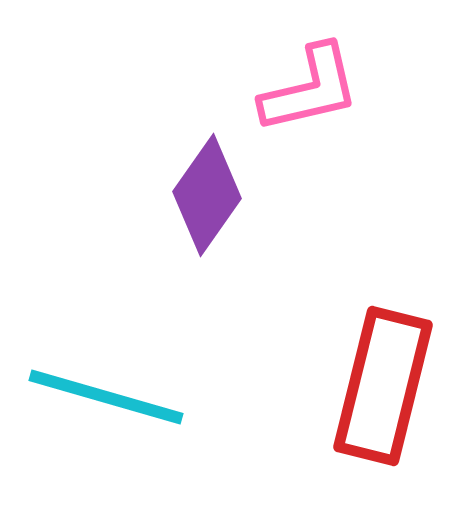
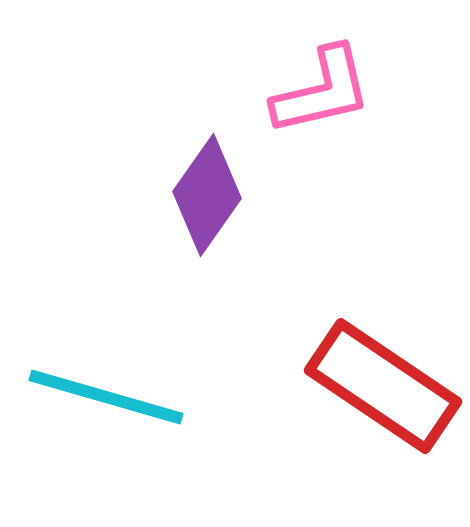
pink L-shape: moved 12 px right, 2 px down
red rectangle: rotated 70 degrees counterclockwise
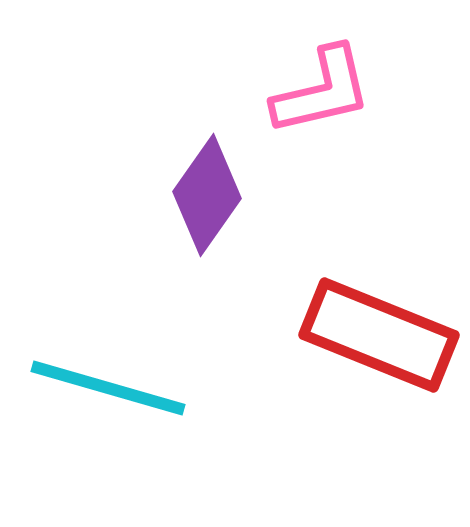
red rectangle: moved 4 px left, 51 px up; rotated 12 degrees counterclockwise
cyan line: moved 2 px right, 9 px up
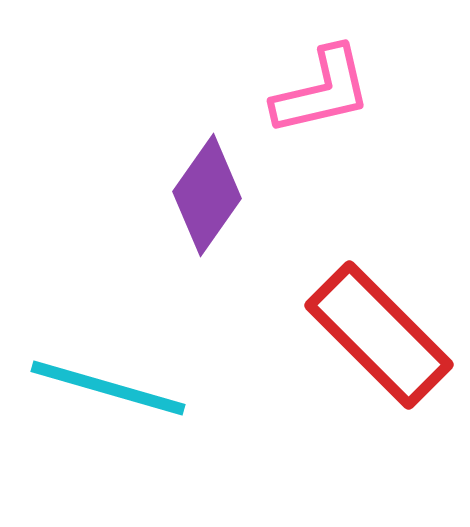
red rectangle: rotated 23 degrees clockwise
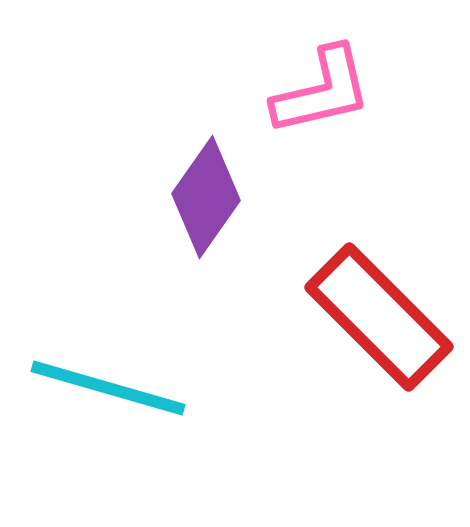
purple diamond: moved 1 px left, 2 px down
red rectangle: moved 18 px up
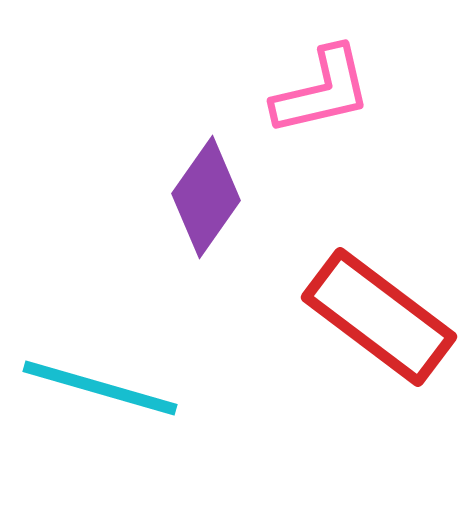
red rectangle: rotated 8 degrees counterclockwise
cyan line: moved 8 px left
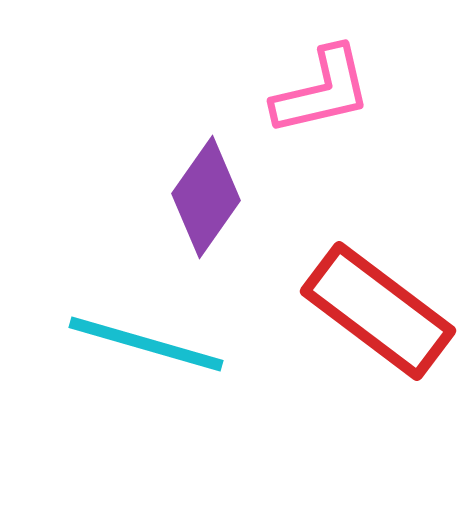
red rectangle: moved 1 px left, 6 px up
cyan line: moved 46 px right, 44 px up
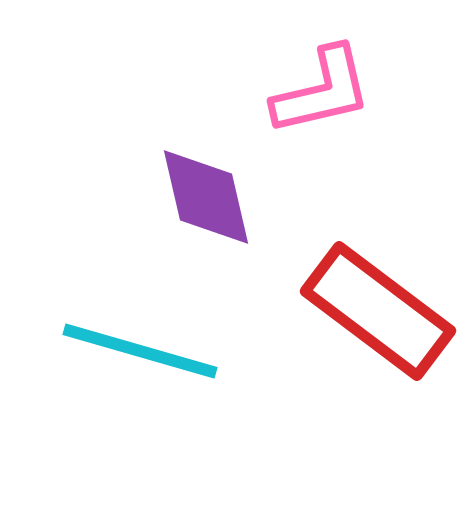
purple diamond: rotated 48 degrees counterclockwise
cyan line: moved 6 px left, 7 px down
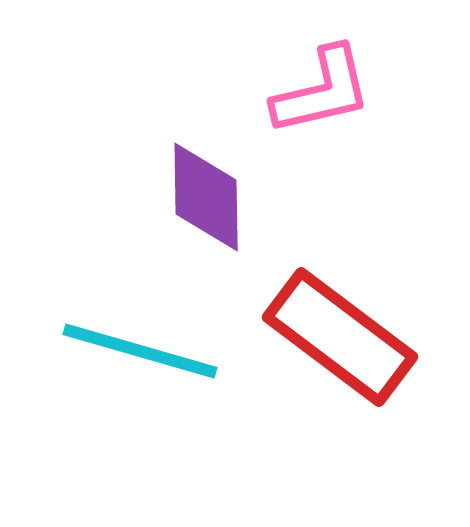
purple diamond: rotated 12 degrees clockwise
red rectangle: moved 38 px left, 26 px down
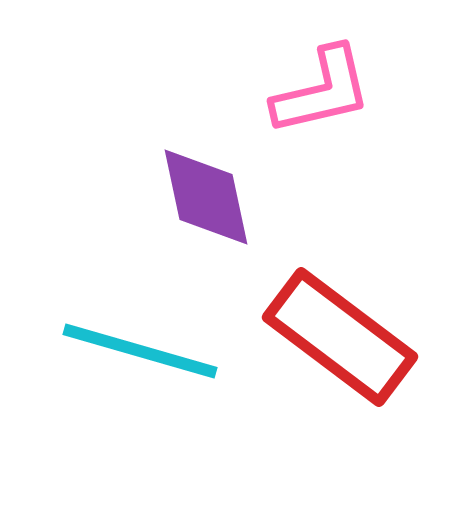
purple diamond: rotated 11 degrees counterclockwise
